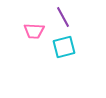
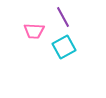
cyan square: rotated 15 degrees counterclockwise
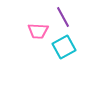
pink trapezoid: moved 4 px right
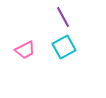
pink trapezoid: moved 13 px left, 19 px down; rotated 30 degrees counterclockwise
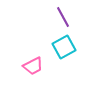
pink trapezoid: moved 8 px right, 16 px down
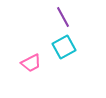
pink trapezoid: moved 2 px left, 3 px up
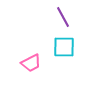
cyan square: rotated 30 degrees clockwise
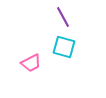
cyan square: rotated 15 degrees clockwise
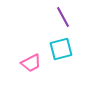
cyan square: moved 3 px left, 2 px down; rotated 30 degrees counterclockwise
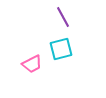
pink trapezoid: moved 1 px right, 1 px down
